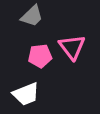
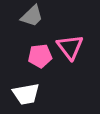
pink triangle: moved 2 px left
white trapezoid: rotated 12 degrees clockwise
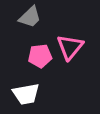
gray trapezoid: moved 2 px left, 1 px down
pink triangle: rotated 16 degrees clockwise
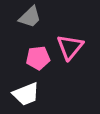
pink pentagon: moved 2 px left, 2 px down
white trapezoid: rotated 12 degrees counterclockwise
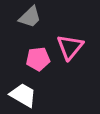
pink pentagon: moved 1 px down
white trapezoid: moved 3 px left, 1 px down; rotated 128 degrees counterclockwise
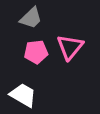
gray trapezoid: moved 1 px right, 1 px down
pink pentagon: moved 2 px left, 7 px up
